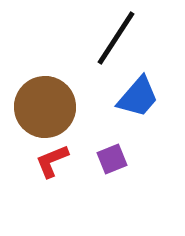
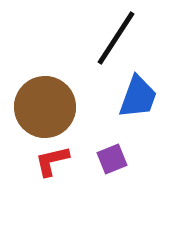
blue trapezoid: rotated 21 degrees counterclockwise
red L-shape: rotated 9 degrees clockwise
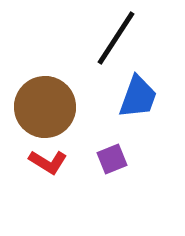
red L-shape: moved 4 px left, 1 px down; rotated 135 degrees counterclockwise
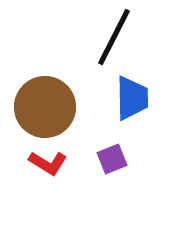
black line: moved 2 px left, 1 px up; rotated 6 degrees counterclockwise
blue trapezoid: moved 6 px left, 1 px down; rotated 21 degrees counterclockwise
red L-shape: moved 1 px down
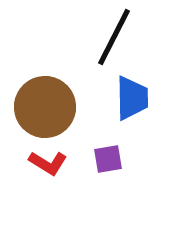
purple square: moved 4 px left; rotated 12 degrees clockwise
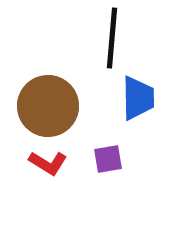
black line: moved 2 px left, 1 px down; rotated 22 degrees counterclockwise
blue trapezoid: moved 6 px right
brown circle: moved 3 px right, 1 px up
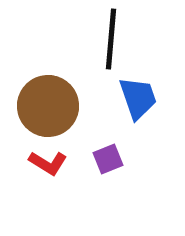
black line: moved 1 px left, 1 px down
blue trapezoid: rotated 18 degrees counterclockwise
purple square: rotated 12 degrees counterclockwise
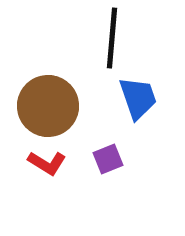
black line: moved 1 px right, 1 px up
red L-shape: moved 1 px left
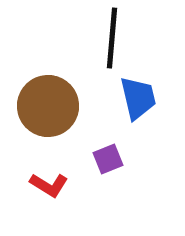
blue trapezoid: rotated 6 degrees clockwise
red L-shape: moved 2 px right, 22 px down
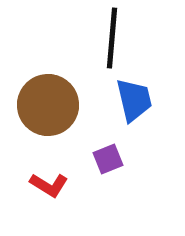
blue trapezoid: moved 4 px left, 2 px down
brown circle: moved 1 px up
